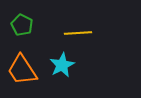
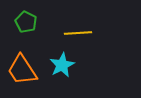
green pentagon: moved 4 px right, 3 px up
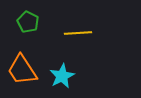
green pentagon: moved 2 px right
cyan star: moved 11 px down
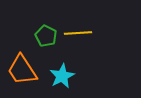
green pentagon: moved 18 px right, 14 px down
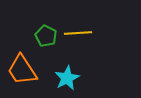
cyan star: moved 5 px right, 2 px down
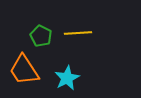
green pentagon: moved 5 px left
orange trapezoid: moved 2 px right
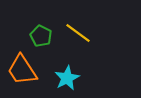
yellow line: rotated 40 degrees clockwise
orange trapezoid: moved 2 px left
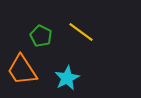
yellow line: moved 3 px right, 1 px up
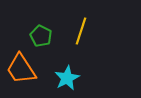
yellow line: moved 1 px up; rotated 72 degrees clockwise
orange trapezoid: moved 1 px left, 1 px up
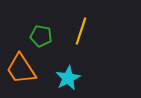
green pentagon: rotated 15 degrees counterclockwise
cyan star: moved 1 px right
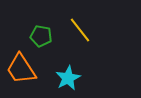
yellow line: moved 1 px left, 1 px up; rotated 56 degrees counterclockwise
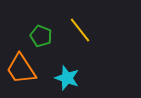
green pentagon: rotated 10 degrees clockwise
cyan star: moved 1 px left; rotated 25 degrees counterclockwise
